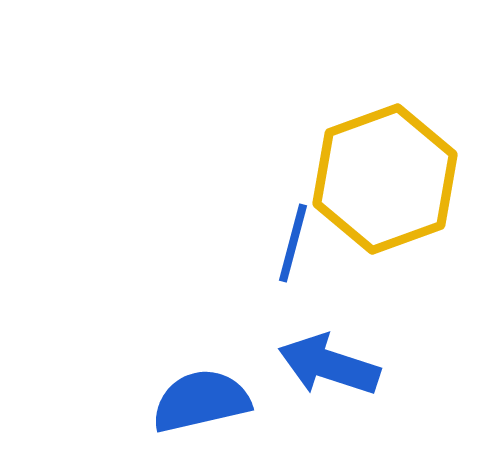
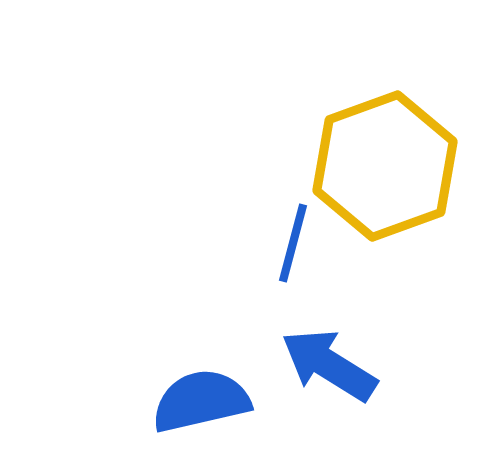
yellow hexagon: moved 13 px up
blue arrow: rotated 14 degrees clockwise
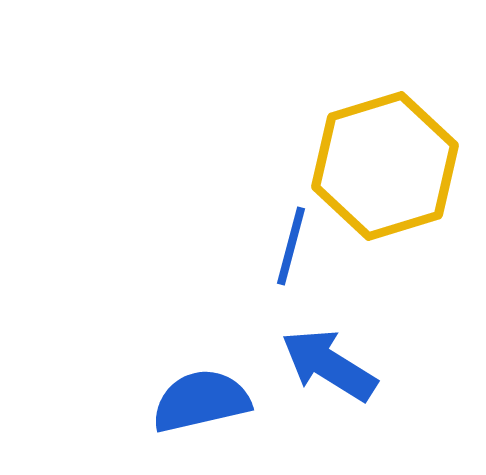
yellow hexagon: rotated 3 degrees clockwise
blue line: moved 2 px left, 3 px down
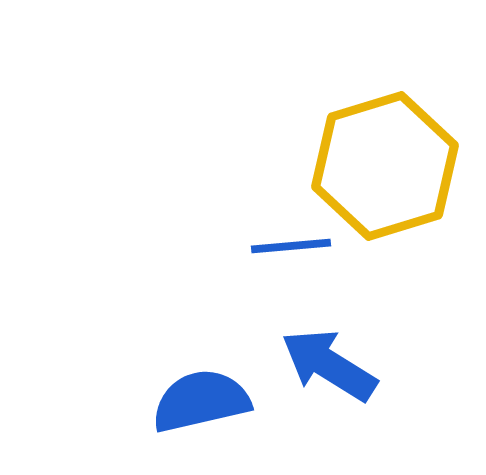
blue line: rotated 70 degrees clockwise
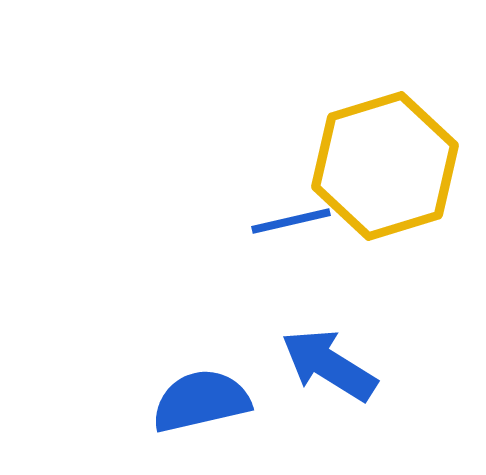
blue line: moved 25 px up; rotated 8 degrees counterclockwise
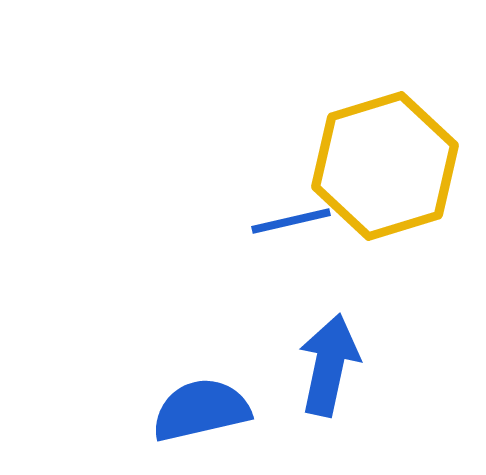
blue arrow: rotated 70 degrees clockwise
blue semicircle: moved 9 px down
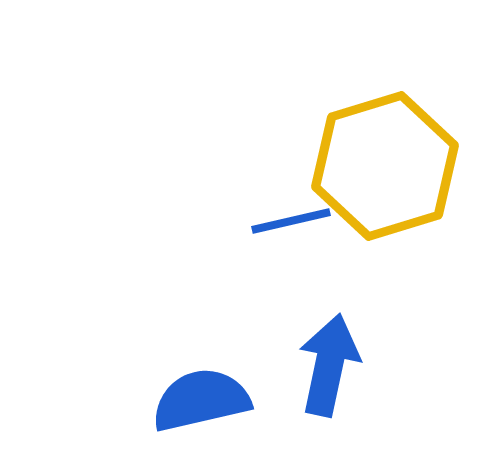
blue semicircle: moved 10 px up
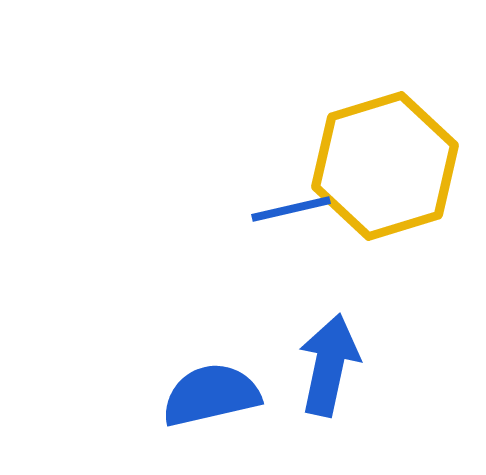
blue line: moved 12 px up
blue semicircle: moved 10 px right, 5 px up
